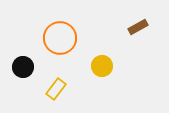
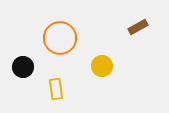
yellow rectangle: rotated 45 degrees counterclockwise
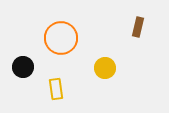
brown rectangle: rotated 48 degrees counterclockwise
orange circle: moved 1 px right
yellow circle: moved 3 px right, 2 px down
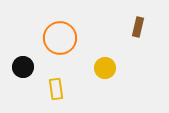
orange circle: moved 1 px left
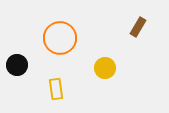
brown rectangle: rotated 18 degrees clockwise
black circle: moved 6 px left, 2 px up
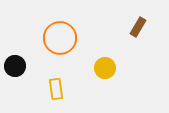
black circle: moved 2 px left, 1 px down
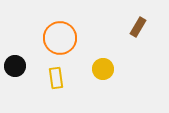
yellow circle: moved 2 px left, 1 px down
yellow rectangle: moved 11 px up
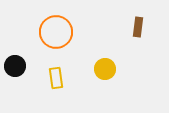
brown rectangle: rotated 24 degrees counterclockwise
orange circle: moved 4 px left, 6 px up
yellow circle: moved 2 px right
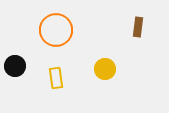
orange circle: moved 2 px up
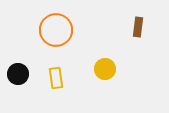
black circle: moved 3 px right, 8 px down
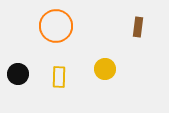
orange circle: moved 4 px up
yellow rectangle: moved 3 px right, 1 px up; rotated 10 degrees clockwise
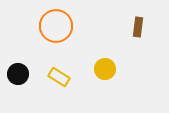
yellow rectangle: rotated 60 degrees counterclockwise
